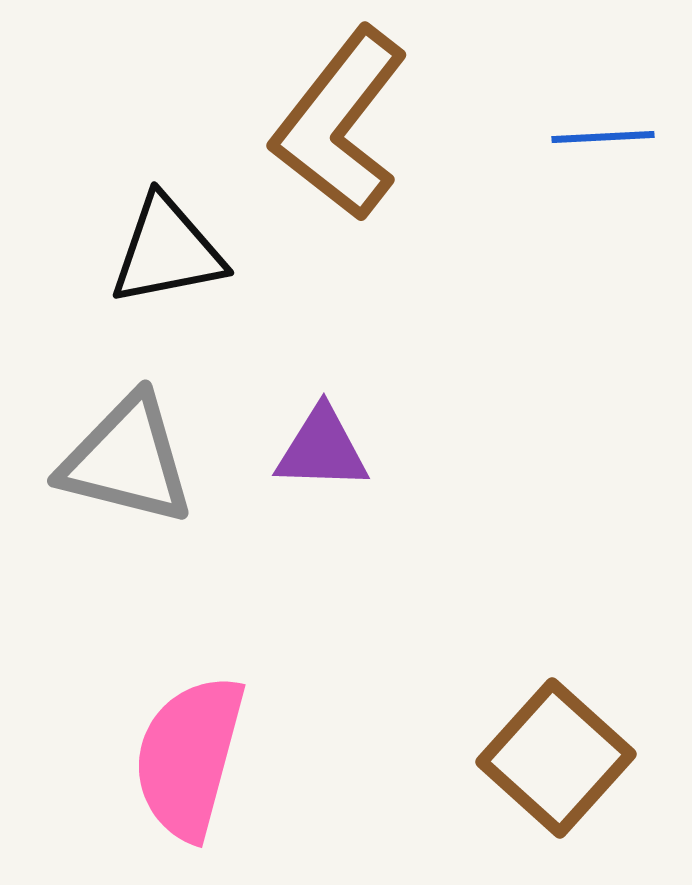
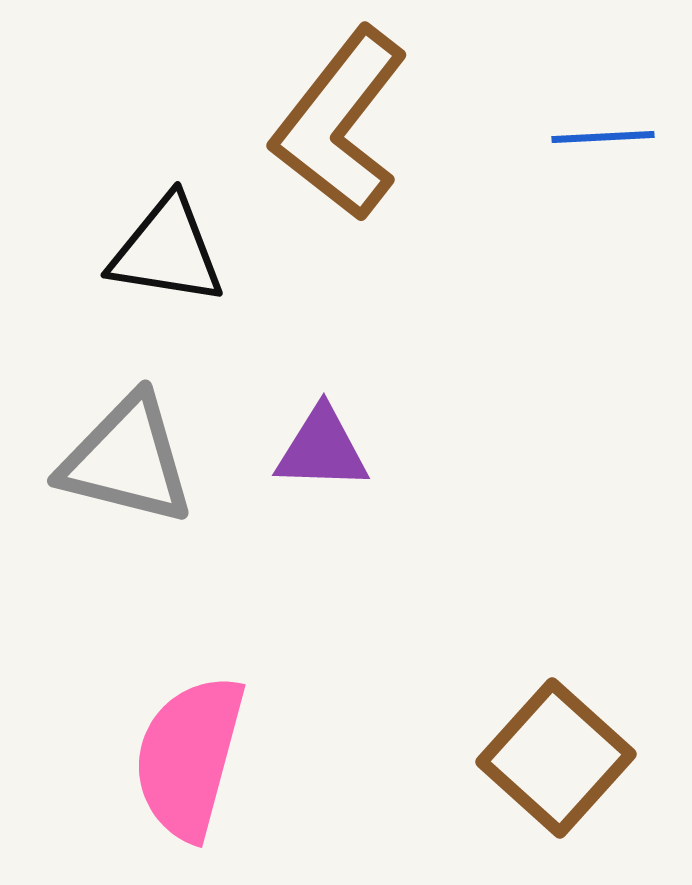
black triangle: rotated 20 degrees clockwise
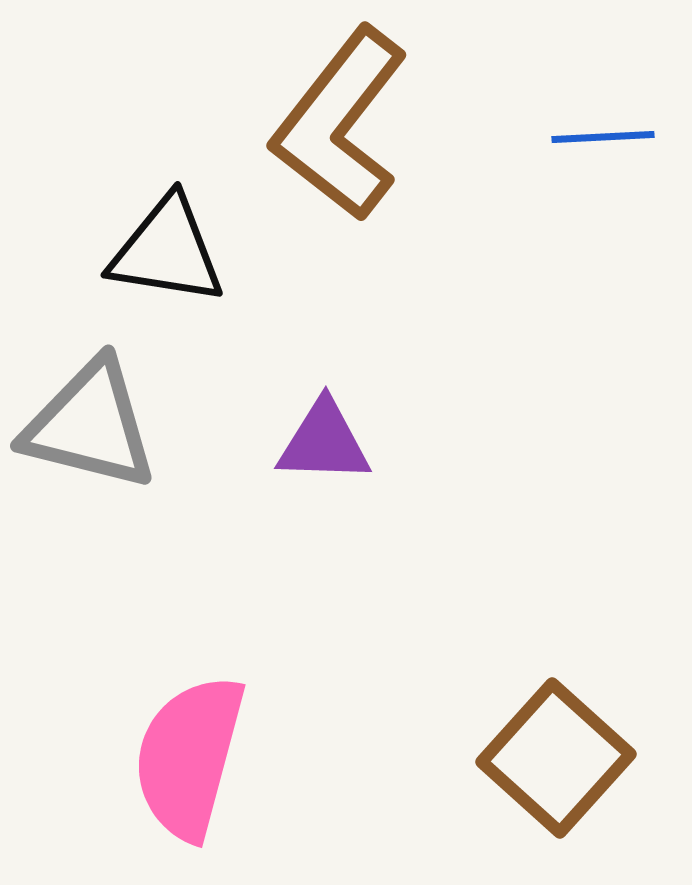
purple triangle: moved 2 px right, 7 px up
gray triangle: moved 37 px left, 35 px up
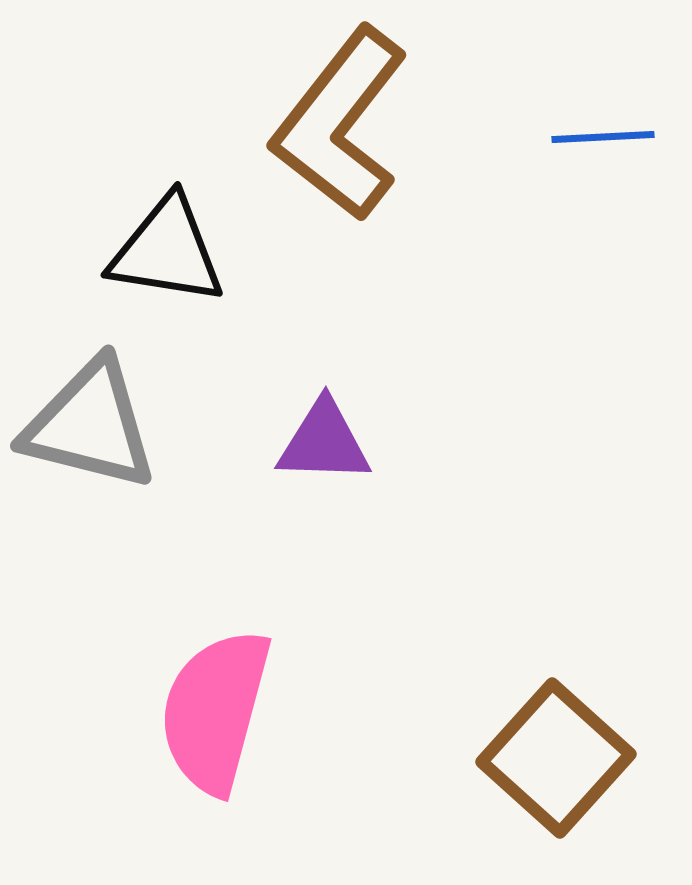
pink semicircle: moved 26 px right, 46 px up
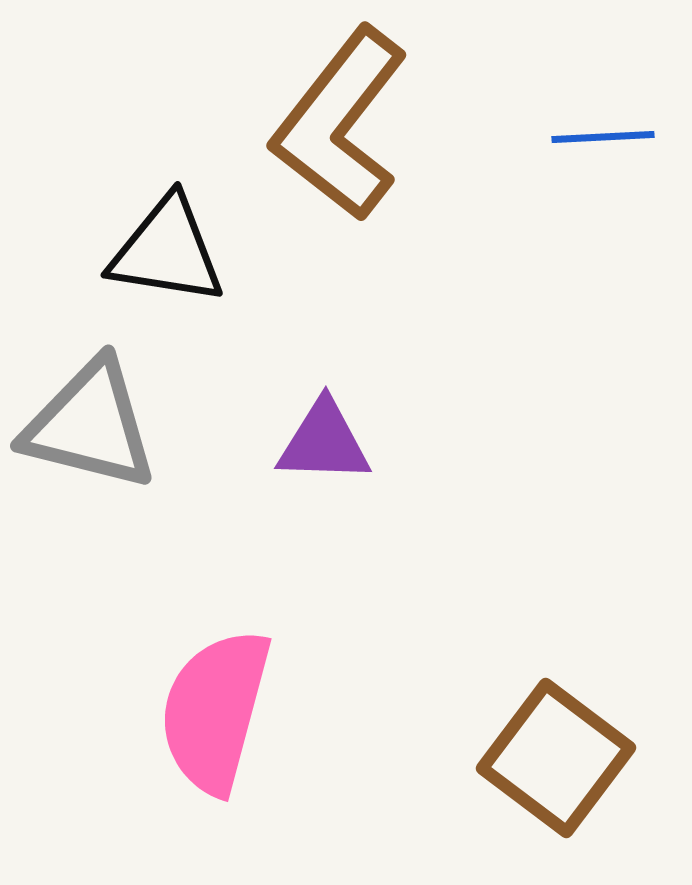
brown square: rotated 5 degrees counterclockwise
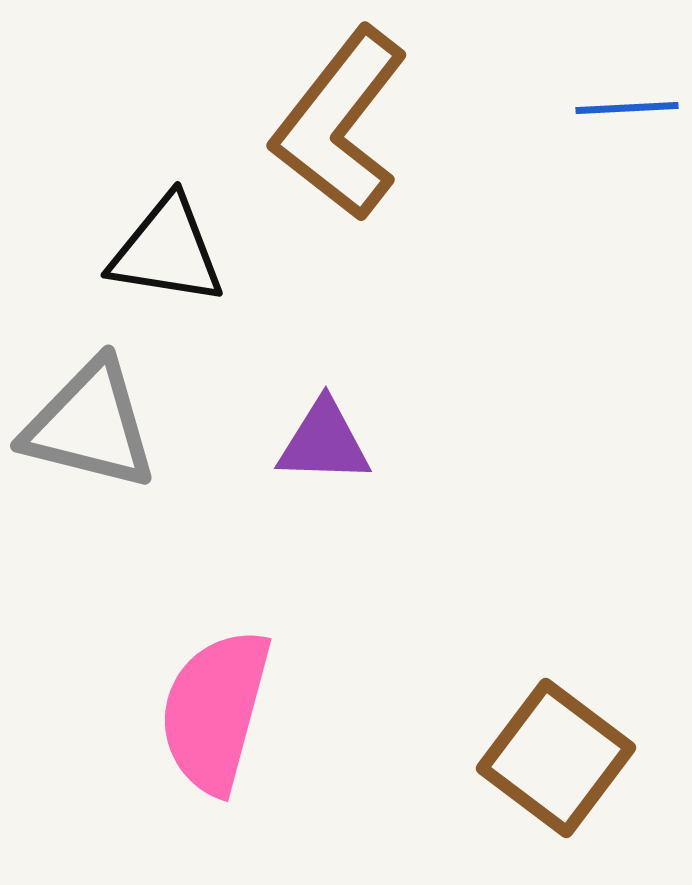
blue line: moved 24 px right, 29 px up
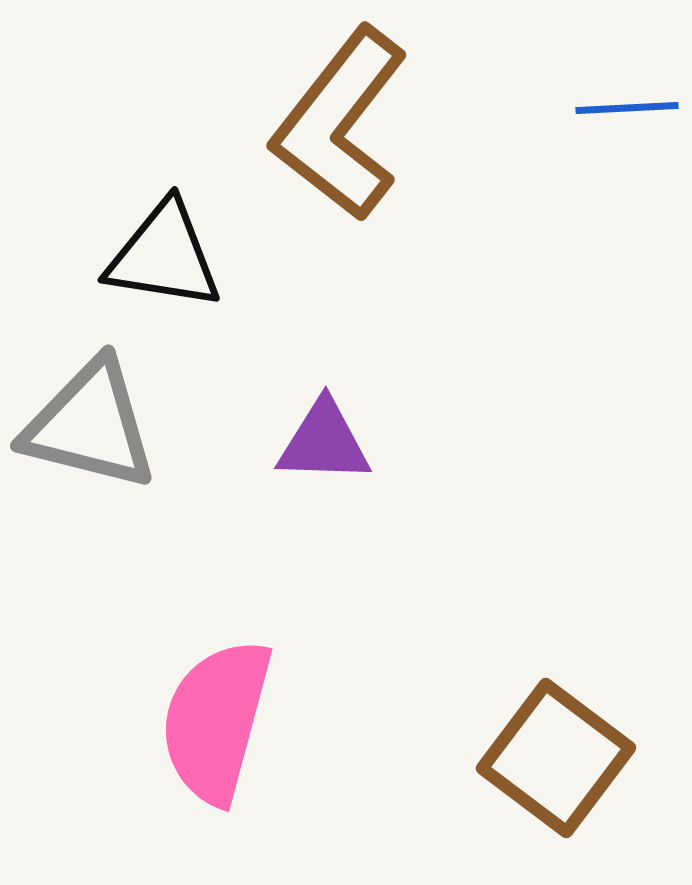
black triangle: moved 3 px left, 5 px down
pink semicircle: moved 1 px right, 10 px down
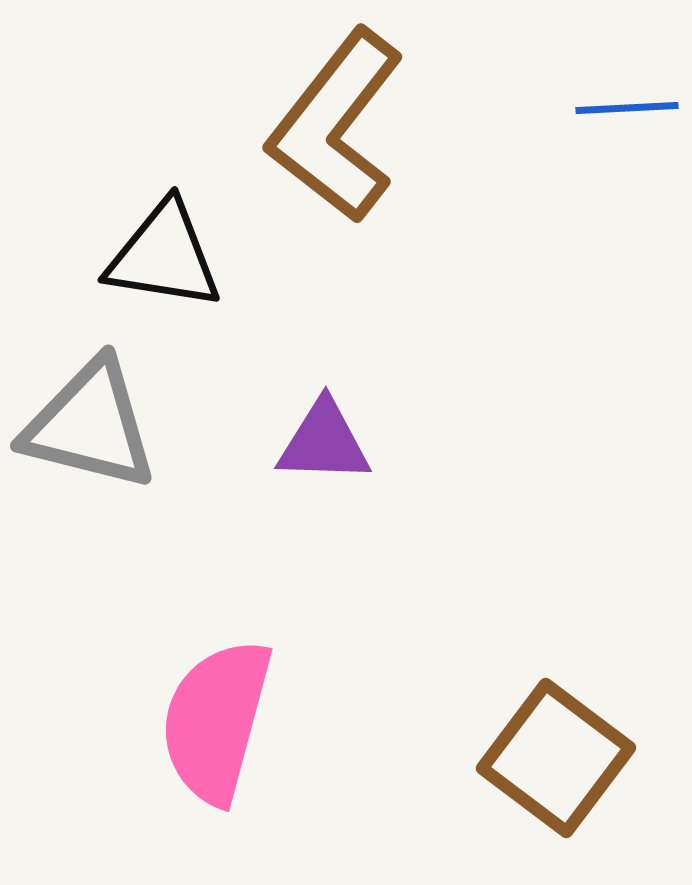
brown L-shape: moved 4 px left, 2 px down
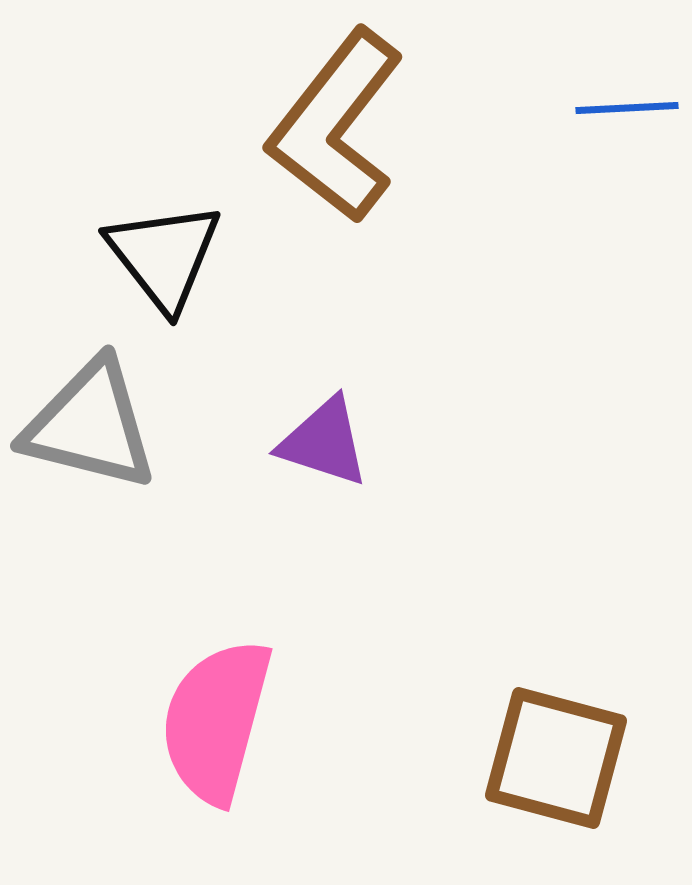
black triangle: rotated 43 degrees clockwise
purple triangle: rotated 16 degrees clockwise
brown square: rotated 22 degrees counterclockwise
